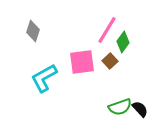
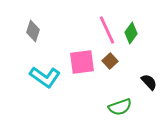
pink line: rotated 56 degrees counterclockwise
green diamond: moved 8 px right, 9 px up
cyan L-shape: moved 1 px right, 1 px up; rotated 116 degrees counterclockwise
black semicircle: moved 9 px right, 27 px up
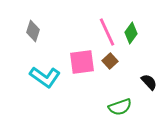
pink line: moved 2 px down
